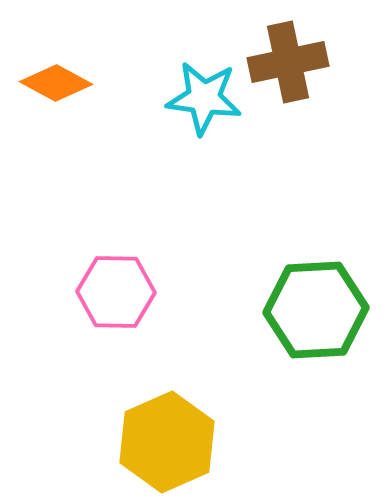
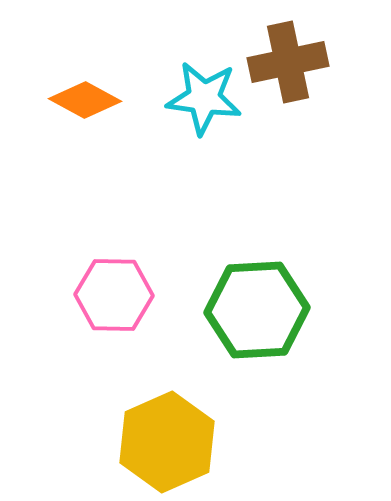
orange diamond: moved 29 px right, 17 px down
pink hexagon: moved 2 px left, 3 px down
green hexagon: moved 59 px left
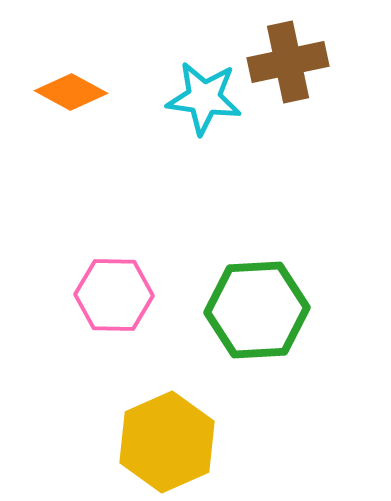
orange diamond: moved 14 px left, 8 px up
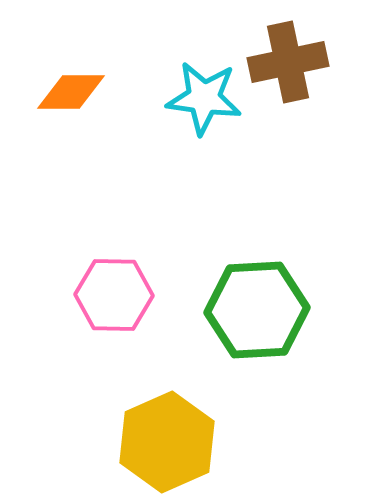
orange diamond: rotated 28 degrees counterclockwise
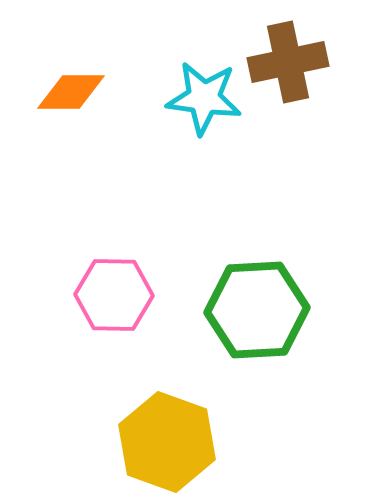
yellow hexagon: rotated 16 degrees counterclockwise
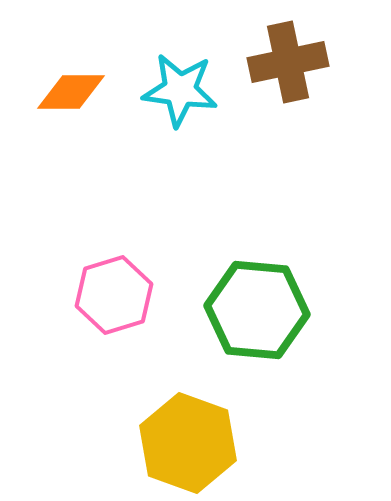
cyan star: moved 24 px left, 8 px up
pink hexagon: rotated 18 degrees counterclockwise
green hexagon: rotated 8 degrees clockwise
yellow hexagon: moved 21 px right, 1 px down
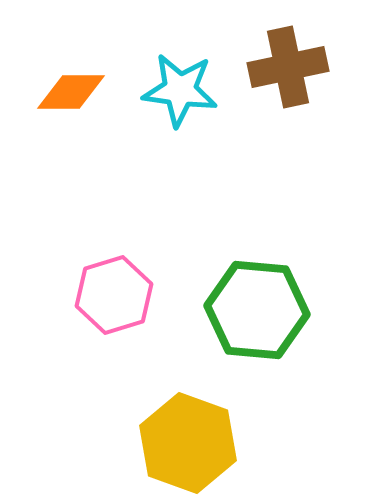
brown cross: moved 5 px down
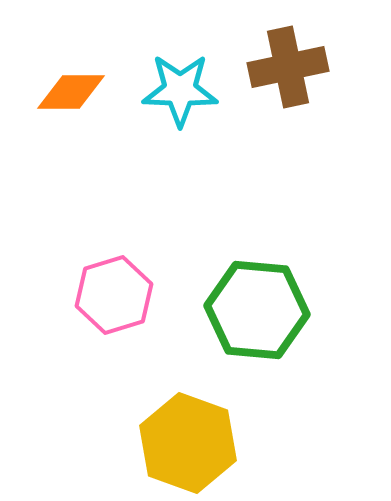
cyan star: rotated 6 degrees counterclockwise
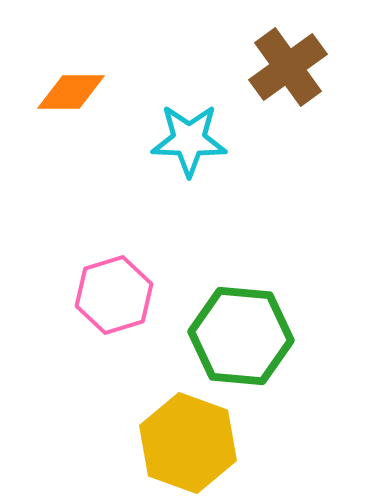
brown cross: rotated 24 degrees counterclockwise
cyan star: moved 9 px right, 50 px down
green hexagon: moved 16 px left, 26 px down
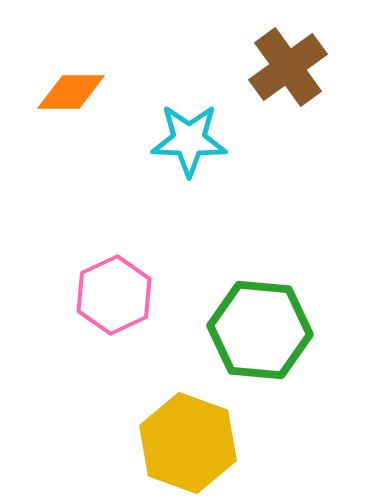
pink hexagon: rotated 8 degrees counterclockwise
green hexagon: moved 19 px right, 6 px up
